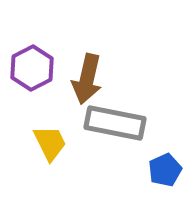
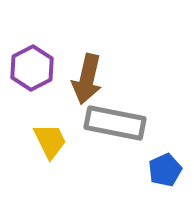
yellow trapezoid: moved 2 px up
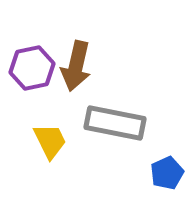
purple hexagon: rotated 15 degrees clockwise
brown arrow: moved 11 px left, 13 px up
blue pentagon: moved 2 px right, 3 px down
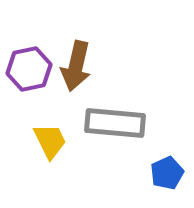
purple hexagon: moved 3 px left, 1 px down
gray rectangle: rotated 6 degrees counterclockwise
